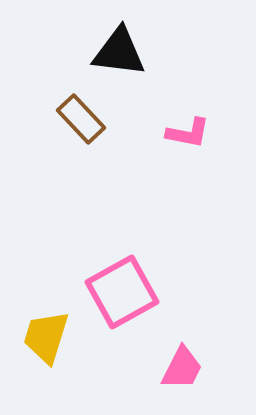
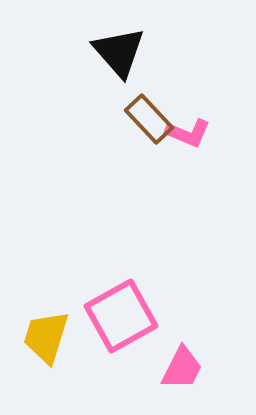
black triangle: rotated 42 degrees clockwise
brown rectangle: moved 68 px right
pink L-shape: rotated 12 degrees clockwise
pink square: moved 1 px left, 24 px down
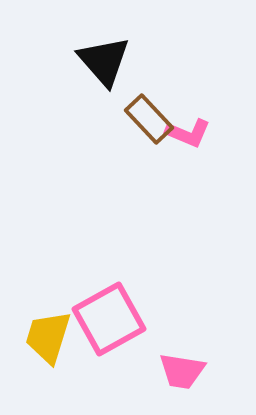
black triangle: moved 15 px left, 9 px down
pink square: moved 12 px left, 3 px down
yellow trapezoid: moved 2 px right
pink trapezoid: moved 3 px down; rotated 72 degrees clockwise
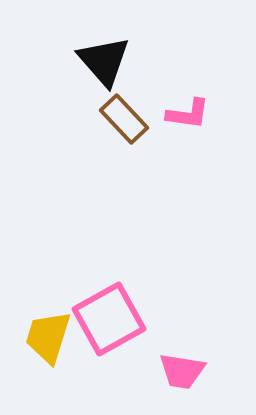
brown rectangle: moved 25 px left
pink L-shape: moved 19 px up; rotated 15 degrees counterclockwise
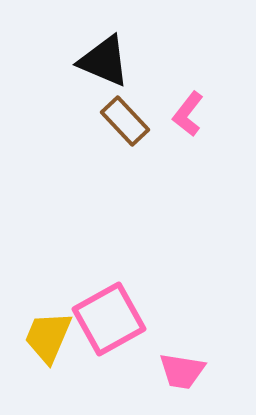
black triangle: rotated 26 degrees counterclockwise
pink L-shape: rotated 120 degrees clockwise
brown rectangle: moved 1 px right, 2 px down
yellow trapezoid: rotated 6 degrees clockwise
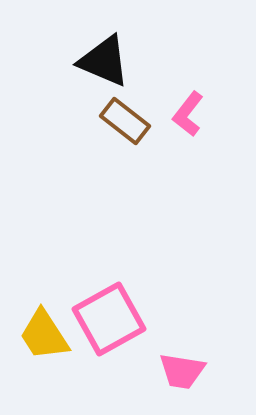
brown rectangle: rotated 9 degrees counterclockwise
yellow trapezoid: moved 4 px left, 2 px up; rotated 56 degrees counterclockwise
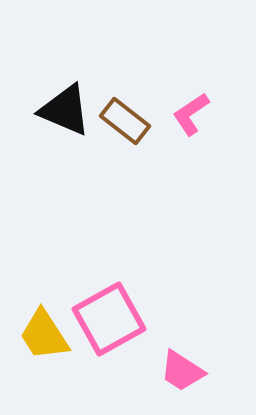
black triangle: moved 39 px left, 49 px down
pink L-shape: moved 3 px right; rotated 18 degrees clockwise
pink trapezoid: rotated 24 degrees clockwise
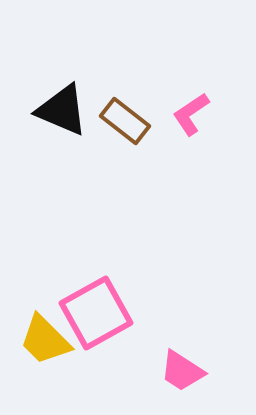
black triangle: moved 3 px left
pink square: moved 13 px left, 6 px up
yellow trapezoid: moved 1 px right, 5 px down; rotated 12 degrees counterclockwise
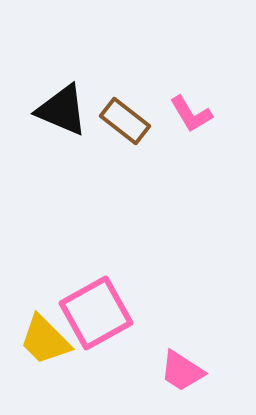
pink L-shape: rotated 87 degrees counterclockwise
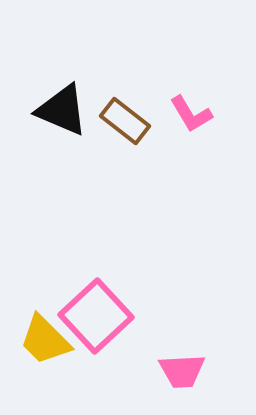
pink square: moved 3 px down; rotated 14 degrees counterclockwise
pink trapezoid: rotated 36 degrees counterclockwise
